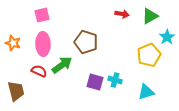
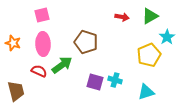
red arrow: moved 3 px down
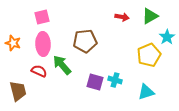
pink square: moved 2 px down
brown pentagon: moved 1 px left, 1 px up; rotated 25 degrees counterclockwise
green arrow: rotated 95 degrees counterclockwise
brown trapezoid: moved 2 px right
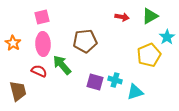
orange star: rotated 14 degrees clockwise
cyan triangle: moved 11 px left
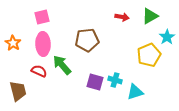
brown pentagon: moved 2 px right, 1 px up
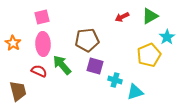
red arrow: rotated 144 degrees clockwise
purple square: moved 16 px up
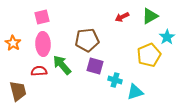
red semicircle: rotated 28 degrees counterclockwise
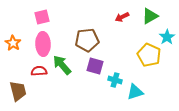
yellow pentagon: rotated 25 degrees counterclockwise
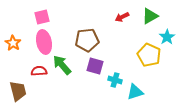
pink ellipse: moved 1 px right, 2 px up; rotated 10 degrees counterclockwise
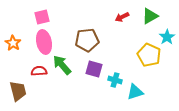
purple square: moved 1 px left, 3 px down
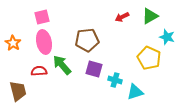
cyan star: rotated 21 degrees counterclockwise
yellow pentagon: moved 3 px down
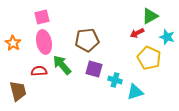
red arrow: moved 15 px right, 16 px down
